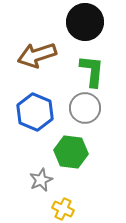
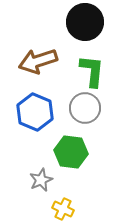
brown arrow: moved 1 px right, 6 px down
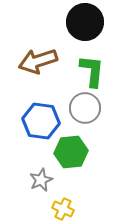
blue hexagon: moved 6 px right, 9 px down; rotated 15 degrees counterclockwise
green hexagon: rotated 12 degrees counterclockwise
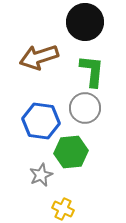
brown arrow: moved 1 px right, 4 px up
gray star: moved 5 px up
